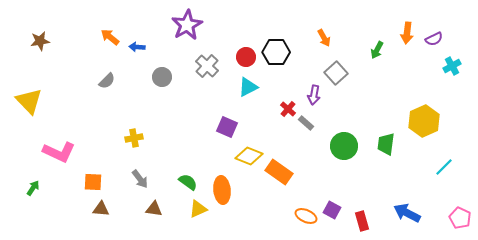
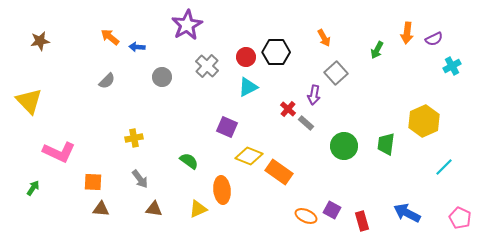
green semicircle at (188, 182): moved 1 px right, 21 px up
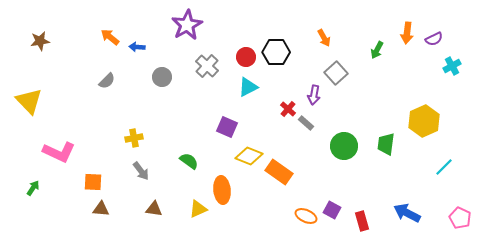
gray arrow at (140, 179): moved 1 px right, 8 px up
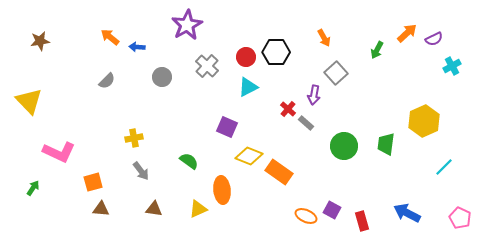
orange arrow at (407, 33): rotated 140 degrees counterclockwise
orange square at (93, 182): rotated 18 degrees counterclockwise
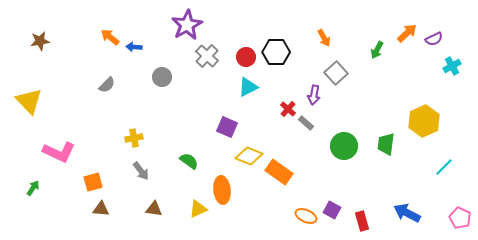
blue arrow at (137, 47): moved 3 px left
gray cross at (207, 66): moved 10 px up
gray semicircle at (107, 81): moved 4 px down
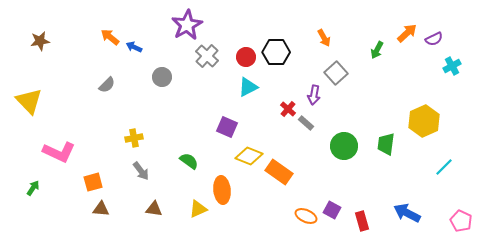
blue arrow at (134, 47): rotated 21 degrees clockwise
pink pentagon at (460, 218): moved 1 px right, 3 px down
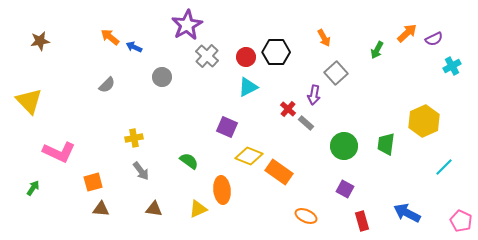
purple square at (332, 210): moved 13 px right, 21 px up
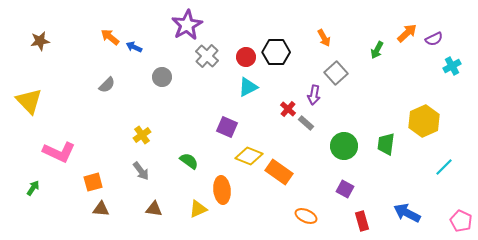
yellow cross at (134, 138): moved 8 px right, 3 px up; rotated 24 degrees counterclockwise
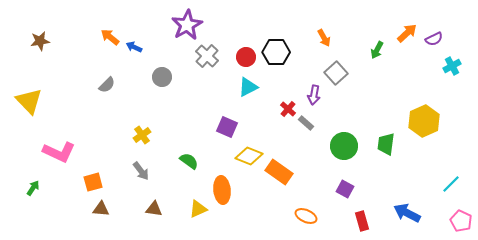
cyan line at (444, 167): moved 7 px right, 17 px down
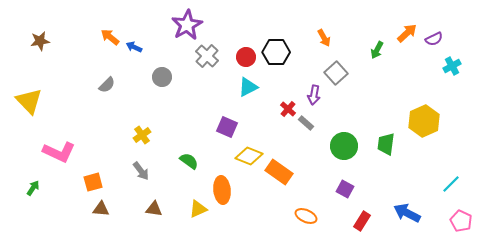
red rectangle at (362, 221): rotated 48 degrees clockwise
